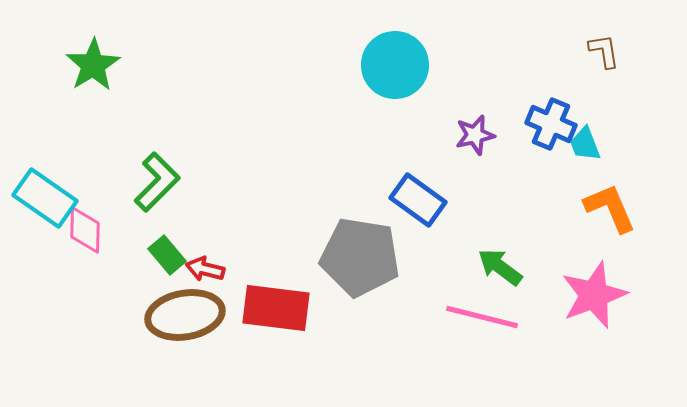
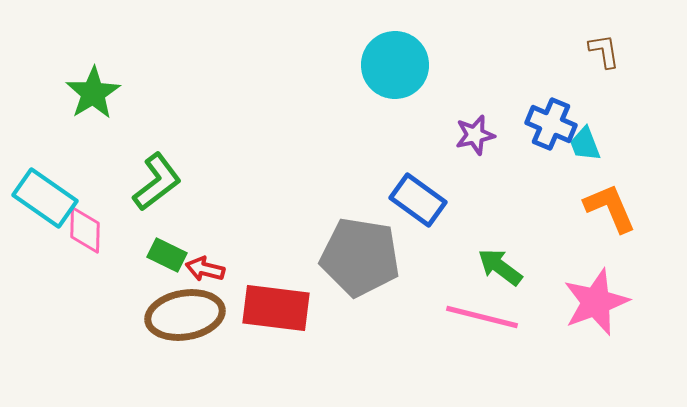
green star: moved 28 px down
green L-shape: rotated 8 degrees clockwise
green rectangle: rotated 24 degrees counterclockwise
pink star: moved 2 px right, 7 px down
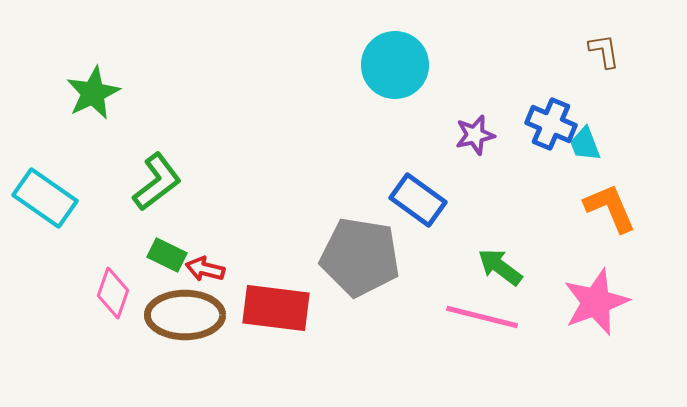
green star: rotated 6 degrees clockwise
pink diamond: moved 28 px right, 63 px down; rotated 18 degrees clockwise
brown ellipse: rotated 10 degrees clockwise
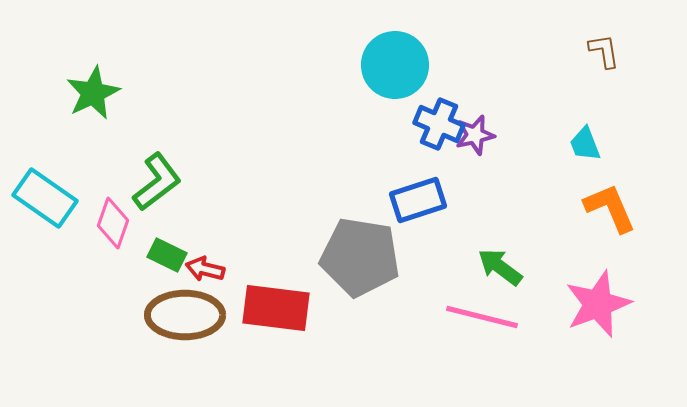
blue cross: moved 112 px left
blue rectangle: rotated 54 degrees counterclockwise
pink diamond: moved 70 px up
pink star: moved 2 px right, 2 px down
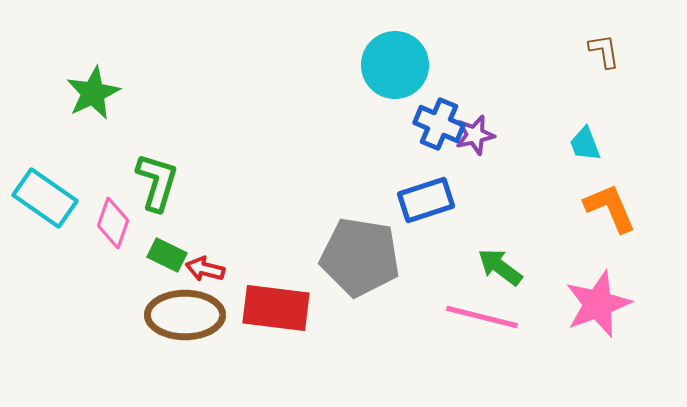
green L-shape: rotated 36 degrees counterclockwise
blue rectangle: moved 8 px right
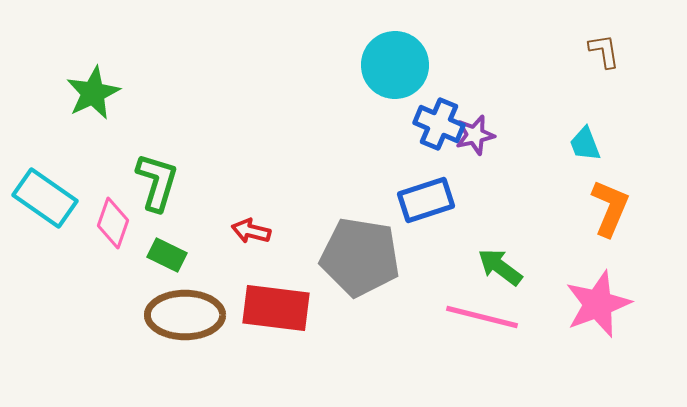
orange L-shape: rotated 46 degrees clockwise
red arrow: moved 46 px right, 38 px up
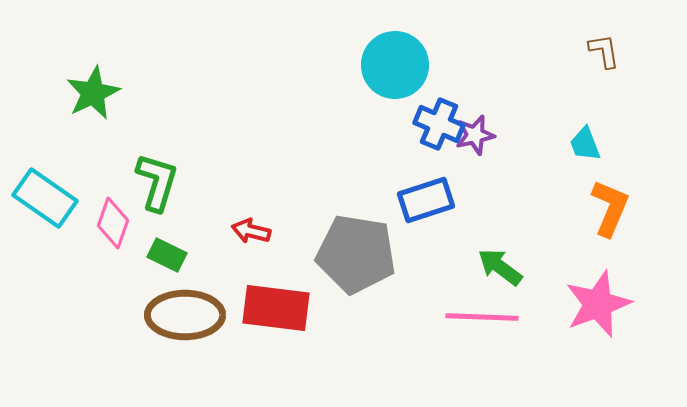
gray pentagon: moved 4 px left, 3 px up
pink line: rotated 12 degrees counterclockwise
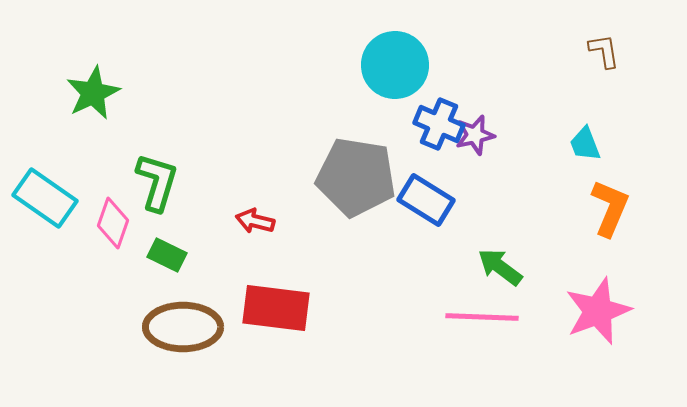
blue rectangle: rotated 50 degrees clockwise
red arrow: moved 4 px right, 10 px up
gray pentagon: moved 77 px up
pink star: moved 7 px down
brown ellipse: moved 2 px left, 12 px down
